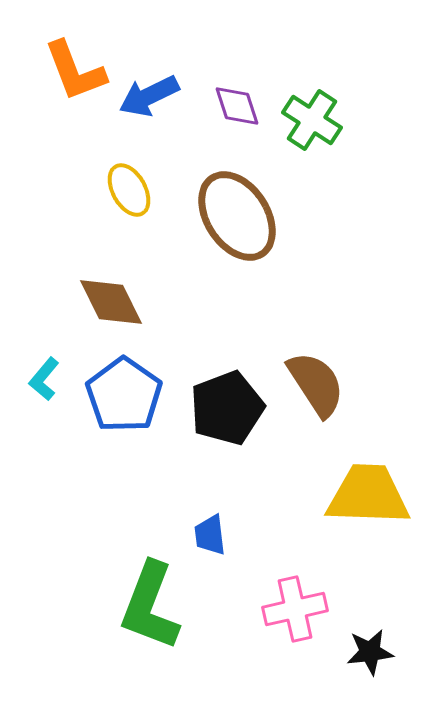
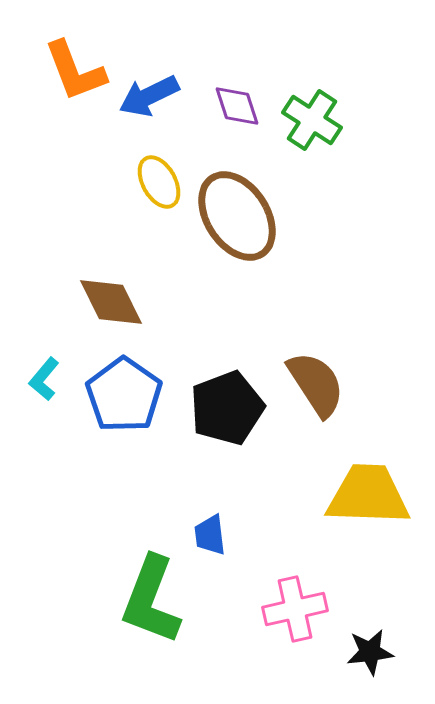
yellow ellipse: moved 30 px right, 8 px up
green L-shape: moved 1 px right, 6 px up
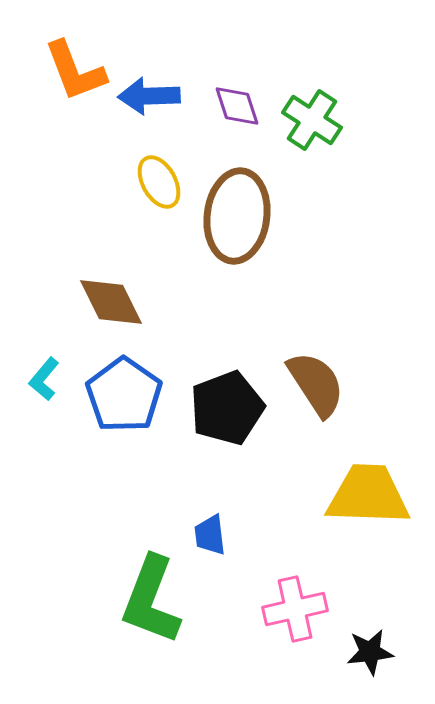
blue arrow: rotated 24 degrees clockwise
brown ellipse: rotated 40 degrees clockwise
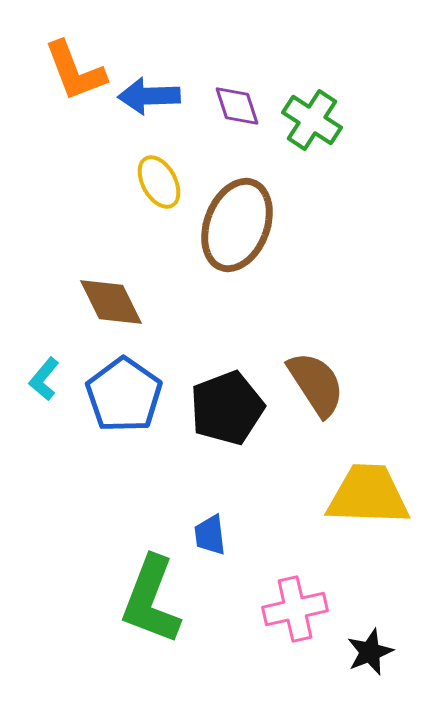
brown ellipse: moved 9 px down; rotated 14 degrees clockwise
black star: rotated 15 degrees counterclockwise
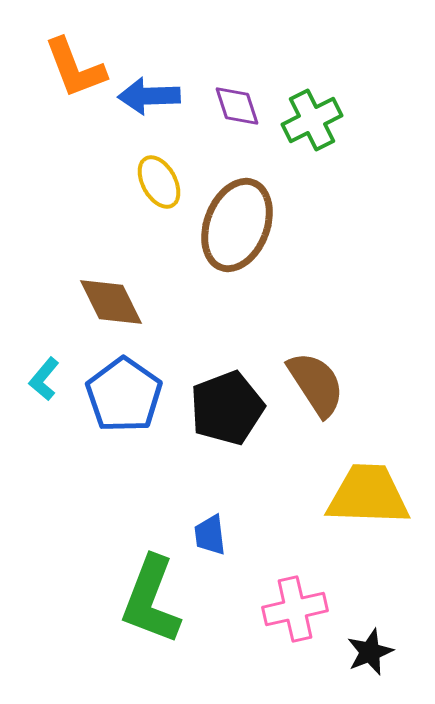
orange L-shape: moved 3 px up
green cross: rotated 30 degrees clockwise
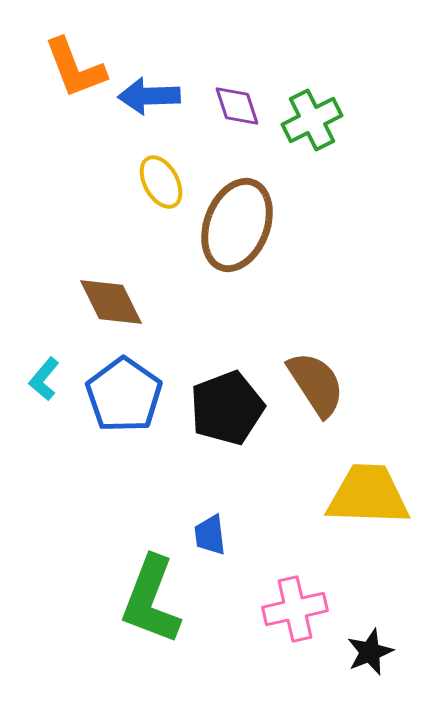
yellow ellipse: moved 2 px right
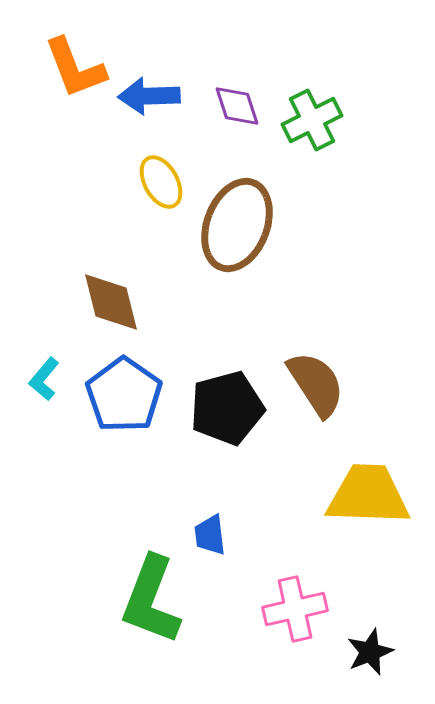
brown diamond: rotated 12 degrees clockwise
black pentagon: rotated 6 degrees clockwise
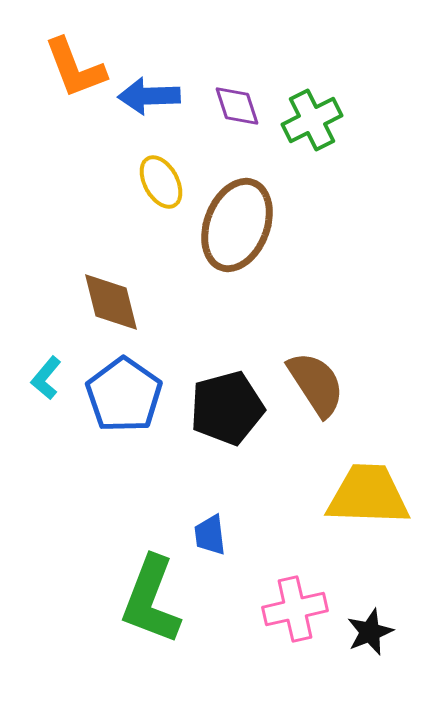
cyan L-shape: moved 2 px right, 1 px up
black star: moved 20 px up
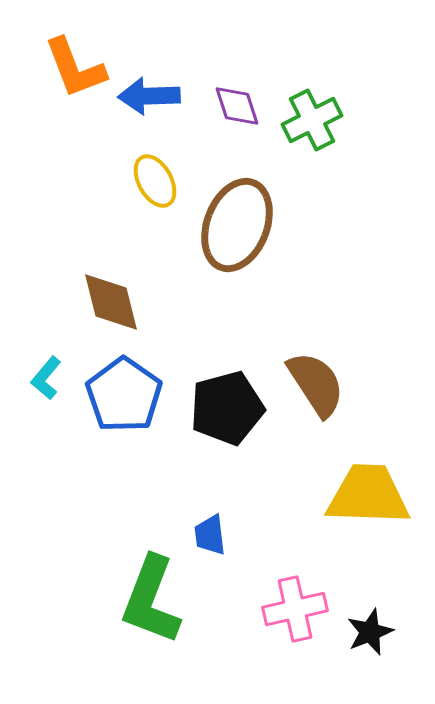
yellow ellipse: moved 6 px left, 1 px up
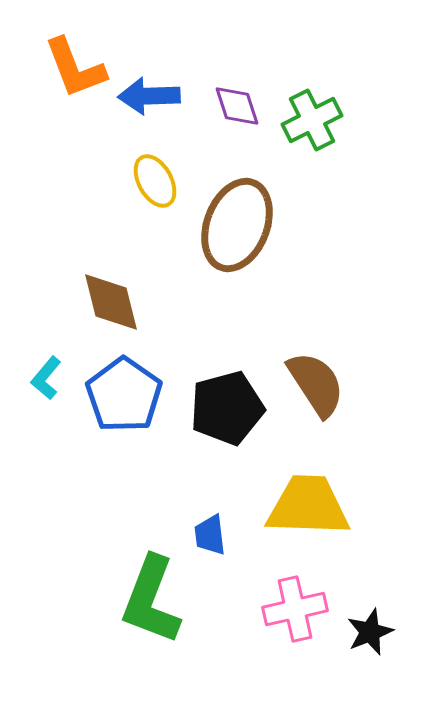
yellow trapezoid: moved 60 px left, 11 px down
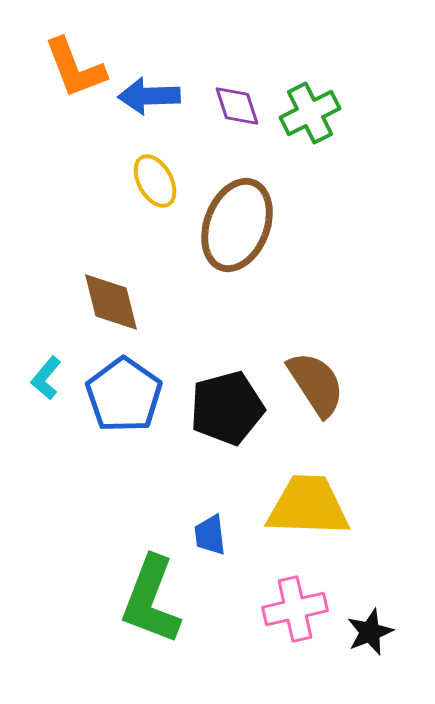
green cross: moved 2 px left, 7 px up
